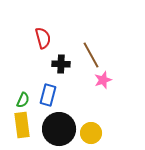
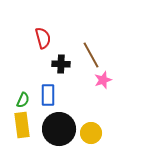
blue rectangle: rotated 15 degrees counterclockwise
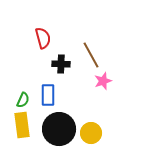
pink star: moved 1 px down
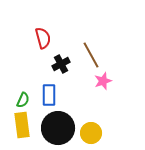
black cross: rotated 30 degrees counterclockwise
blue rectangle: moved 1 px right
black circle: moved 1 px left, 1 px up
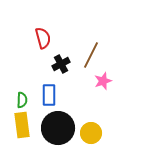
brown line: rotated 56 degrees clockwise
green semicircle: moved 1 px left; rotated 21 degrees counterclockwise
